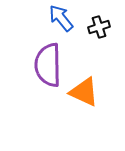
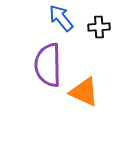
black cross: rotated 15 degrees clockwise
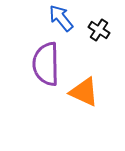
black cross: moved 3 px down; rotated 35 degrees clockwise
purple semicircle: moved 2 px left, 1 px up
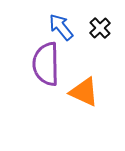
blue arrow: moved 9 px down
black cross: moved 1 px right, 2 px up; rotated 15 degrees clockwise
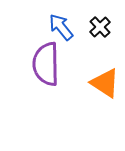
black cross: moved 1 px up
orange triangle: moved 21 px right, 9 px up; rotated 8 degrees clockwise
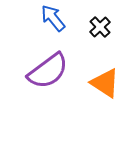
blue arrow: moved 8 px left, 9 px up
purple semicircle: moved 2 px right, 7 px down; rotated 126 degrees counterclockwise
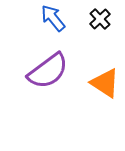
black cross: moved 8 px up
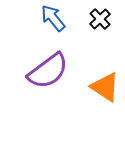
orange triangle: moved 4 px down
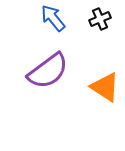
black cross: rotated 20 degrees clockwise
